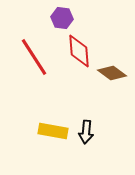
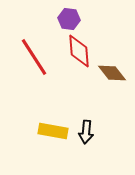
purple hexagon: moved 7 px right, 1 px down
brown diamond: rotated 16 degrees clockwise
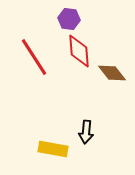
yellow rectangle: moved 18 px down
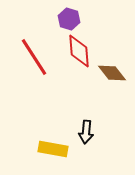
purple hexagon: rotated 10 degrees clockwise
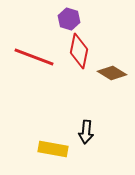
red diamond: rotated 16 degrees clockwise
red line: rotated 36 degrees counterclockwise
brown diamond: rotated 20 degrees counterclockwise
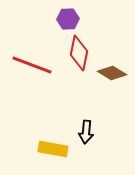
purple hexagon: moved 1 px left; rotated 20 degrees counterclockwise
red diamond: moved 2 px down
red line: moved 2 px left, 8 px down
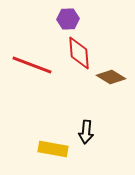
red diamond: rotated 16 degrees counterclockwise
brown diamond: moved 1 px left, 4 px down
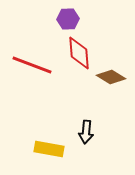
yellow rectangle: moved 4 px left
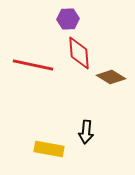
red line: moved 1 px right; rotated 9 degrees counterclockwise
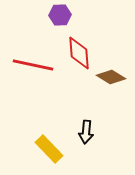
purple hexagon: moved 8 px left, 4 px up
yellow rectangle: rotated 36 degrees clockwise
